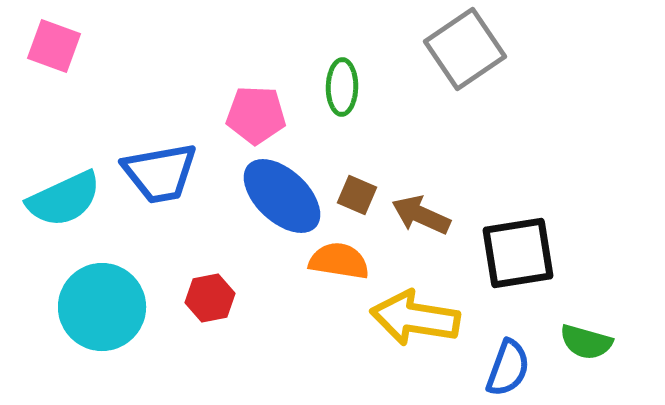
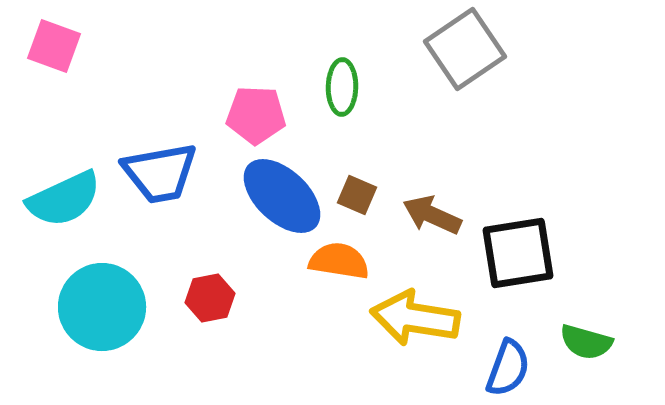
brown arrow: moved 11 px right
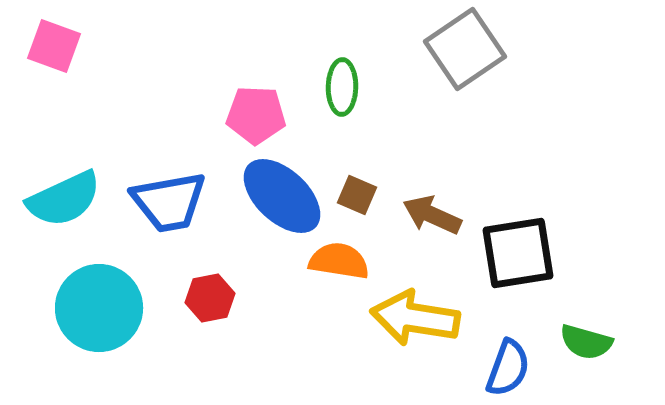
blue trapezoid: moved 9 px right, 29 px down
cyan circle: moved 3 px left, 1 px down
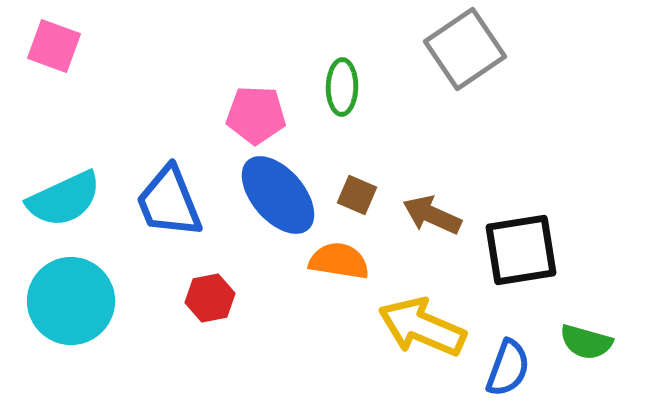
blue ellipse: moved 4 px left, 1 px up; rotated 6 degrees clockwise
blue trapezoid: rotated 78 degrees clockwise
black square: moved 3 px right, 3 px up
cyan circle: moved 28 px left, 7 px up
yellow arrow: moved 7 px right, 9 px down; rotated 14 degrees clockwise
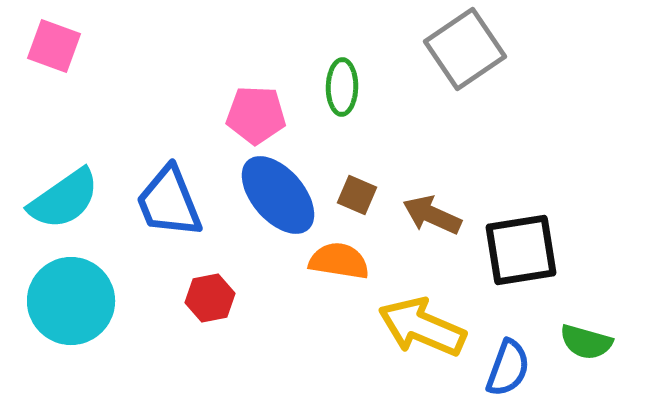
cyan semicircle: rotated 10 degrees counterclockwise
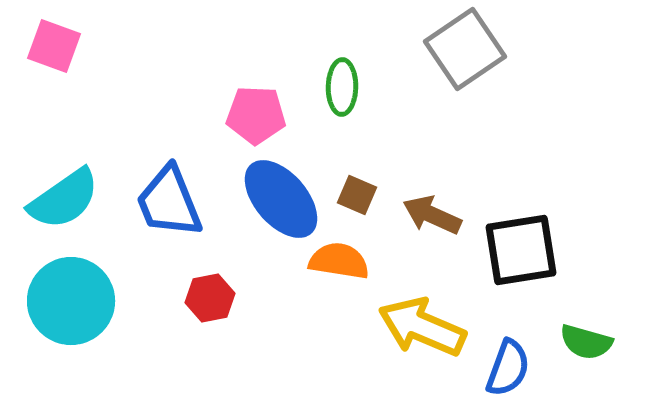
blue ellipse: moved 3 px right, 4 px down
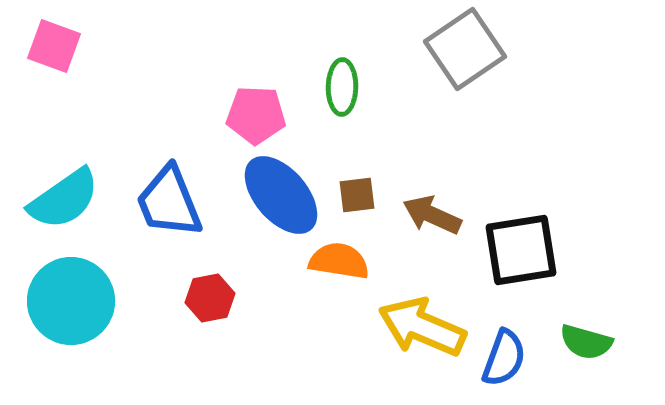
brown square: rotated 30 degrees counterclockwise
blue ellipse: moved 4 px up
blue semicircle: moved 4 px left, 10 px up
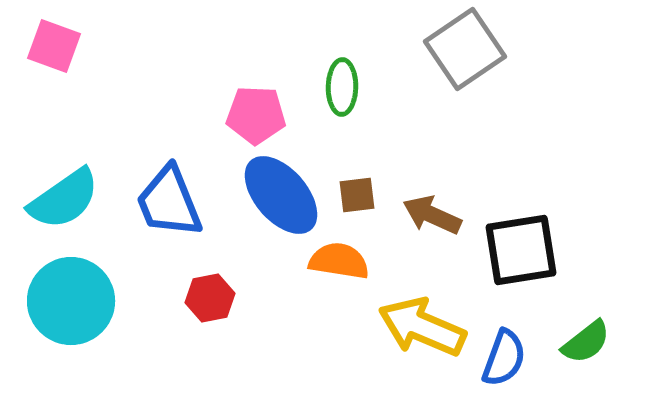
green semicircle: rotated 54 degrees counterclockwise
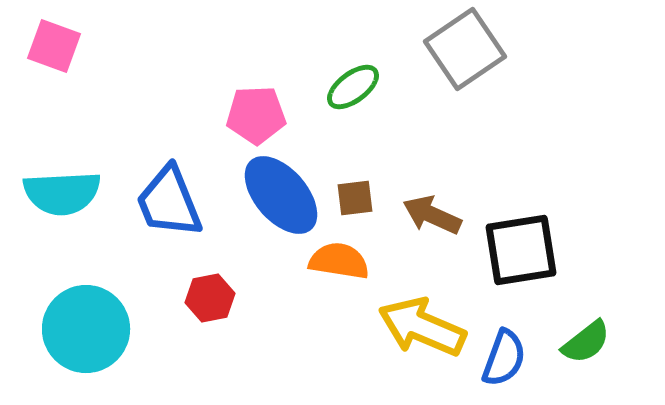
green ellipse: moved 11 px right; rotated 52 degrees clockwise
pink pentagon: rotated 4 degrees counterclockwise
brown square: moved 2 px left, 3 px down
cyan semicircle: moved 2 px left, 6 px up; rotated 32 degrees clockwise
cyan circle: moved 15 px right, 28 px down
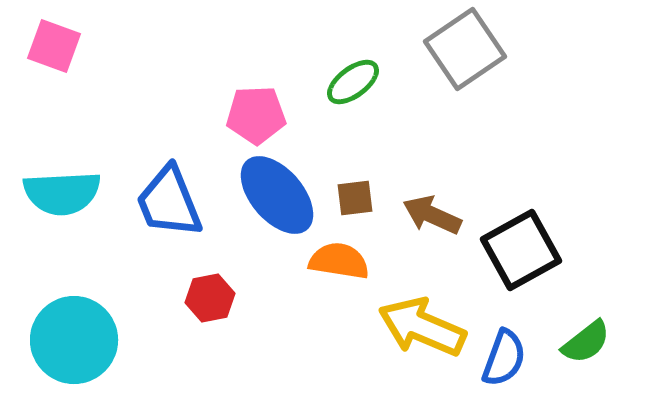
green ellipse: moved 5 px up
blue ellipse: moved 4 px left
black square: rotated 20 degrees counterclockwise
cyan circle: moved 12 px left, 11 px down
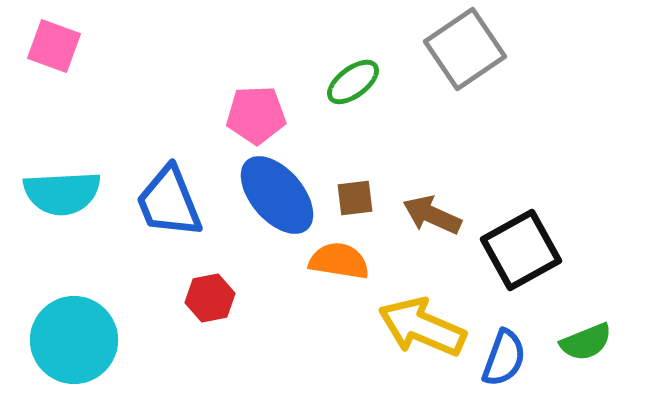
green semicircle: rotated 16 degrees clockwise
